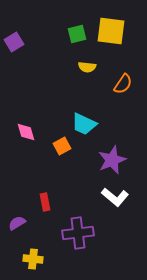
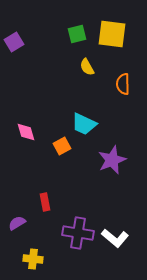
yellow square: moved 1 px right, 3 px down
yellow semicircle: rotated 54 degrees clockwise
orange semicircle: rotated 145 degrees clockwise
white L-shape: moved 41 px down
purple cross: rotated 16 degrees clockwise
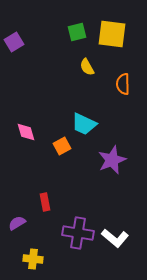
green square: moved 2 px up
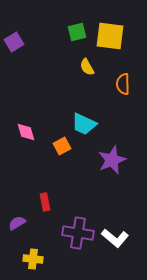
yellow square: moved 2 px left, 2 px down
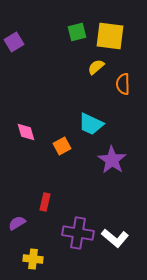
yellow semicircle: moved 9 px right; rotated 78 degrees clockwise
cyan trapezoid: moved 7 px right
purple star: rotated 16 degrees counterclockwise
red rectangle: rotated 24 degrees clockwise
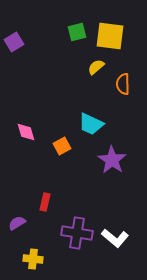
purple cross: moved 1 px left
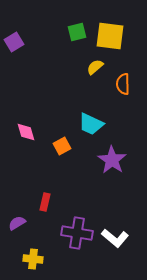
yellow semicircle: moved 1 px left
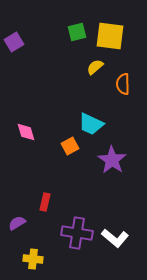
orange square: moved 8 px right
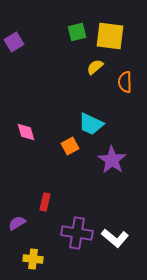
orange semicircle: moved 2 px right, 2 px up
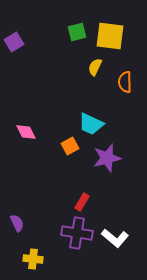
yellow semicircle: rotated 24 degrees counterclockwise
pink diamond: rotated 10 degrees counterclockwise
purple star: moved 5 px left, 2 px up; rotated 24 degrees clockwise
red rectangle: moved 37 px right; rotated 18 degrees clockwise
purple semicircle: rotated 96 degrees clockwise
